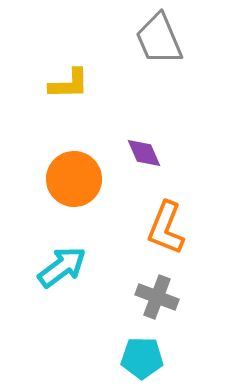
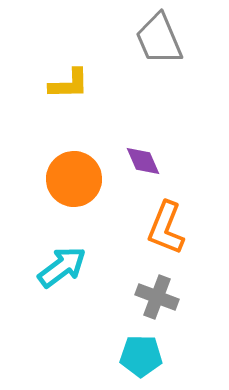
purple diamond: moved 1 px left, 8 px down
cyan pentagon: moved 1 px left, 2 px up
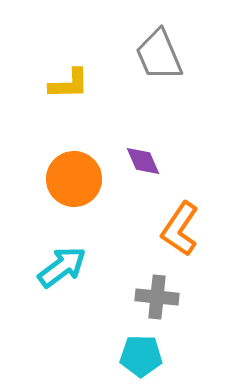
gray trapezoid: moved 16 px down
orange L-shape: moved 14 px right, 1 px down; rotated 12 degrees clockwise
gray cross: rotated 15 degrees counterclockwise
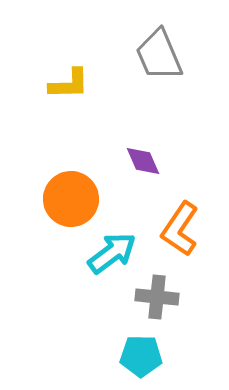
orange circle: moved 3 px left, 20 px down
cyan arrow: moved 50 px right, 14 px up
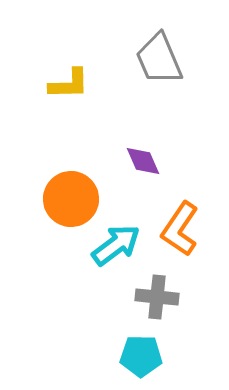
gray trapezoid: moved 4 px down
cyan arrow: moved 4 px right, 8 px up
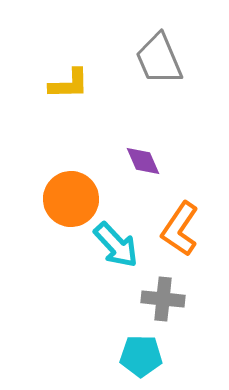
cyan arrow: rotated 84 degrees clockwise
gray cross: moved 6 px right, 2 px down
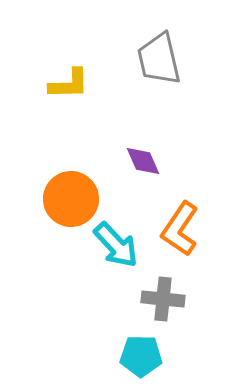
gray trapezoid: rotated 10 degrees clockwise
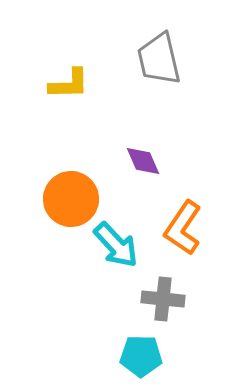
orange L-shape: moved 3 px right, 1 px up
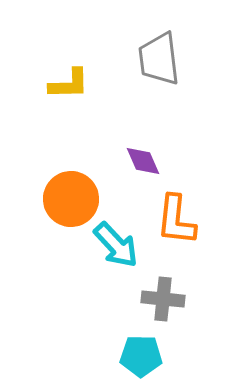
gray trapezoid: rotated 6 degrees clockwise
orange L-shape: moved 7 px left, 8 px up; rotated 28 degrees counterclockwise
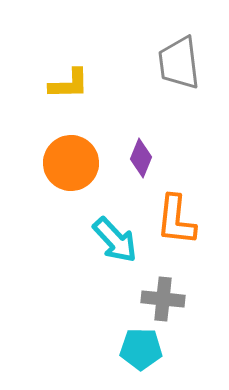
gray trapezoid: moved 20 px right, 4 px down
purple diamond: moved 2 px left, 3 px up; rotated 45 degrees clockwise
orange circle: moved 36 px up
cyan arrow: moved 1 px left, 5 px up
cyan pentagon: moved 7 px up
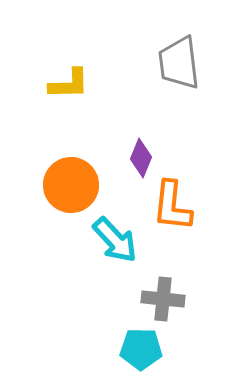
orange circle: moved 22 px down
orange L-shape: moved 4 px left, 14 px up
